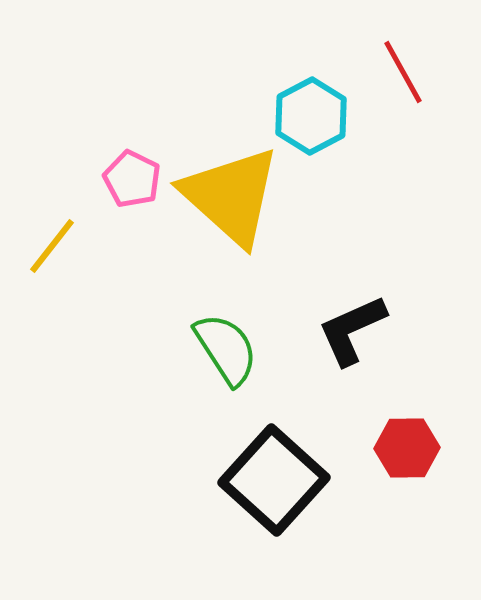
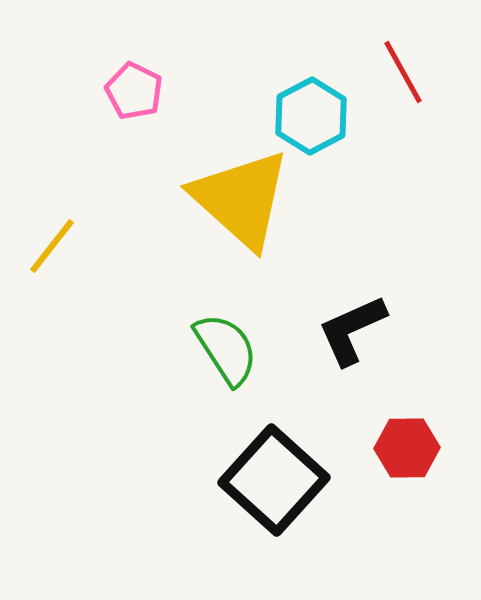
pink pentagon: moved 2 px right, 88 px up
yellow triangle: moved 10 px right, 3 px down
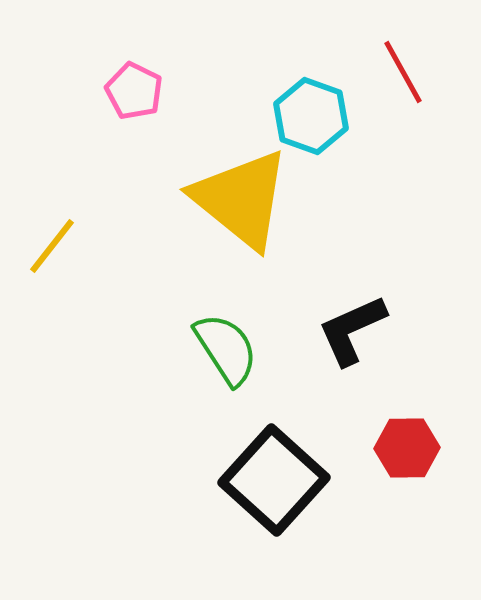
cyan hexagon: rotated 12 degrees counterclockwise
yellow triangle: rotated 3 degrees counterclockwise
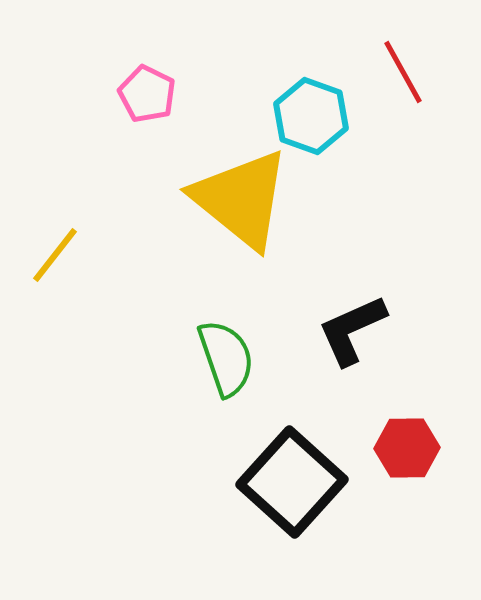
pink pentagon: moved 13 px right, 3 px down
yellow line: moved 3 px right, 9 px down
green semicircle: moved 9 px down; rotated 14 degrees clockwise
black square: moved 18 px right, 2 px down
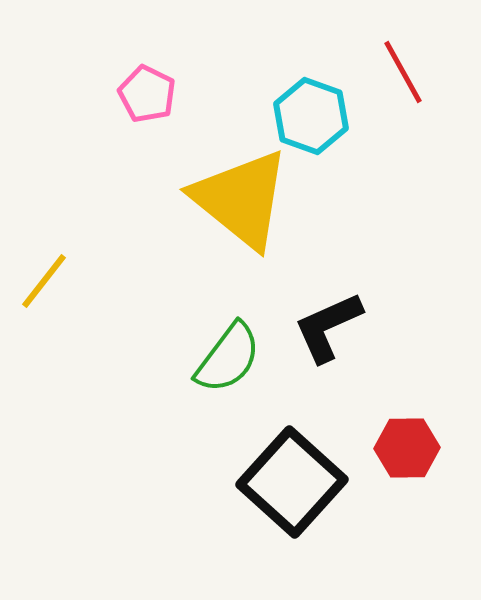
yellow line: moved 11 px left, 26 px down
black L-shape: moved 24 px left, 3 px up
green semicircle: moved 2 px right; rotated 56 degrees clockwise
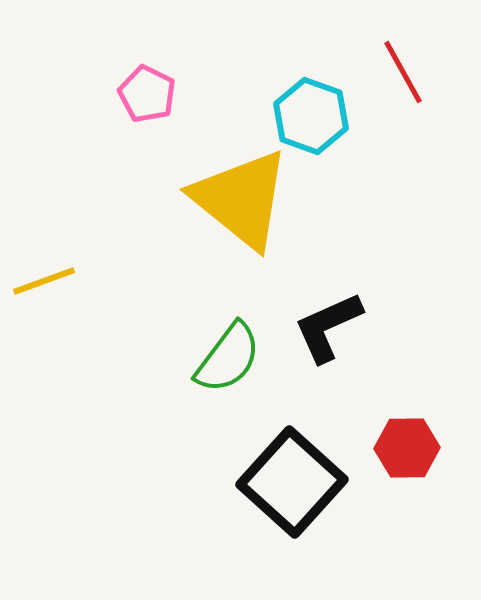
yellow line: rotated 32 degrees clockwise
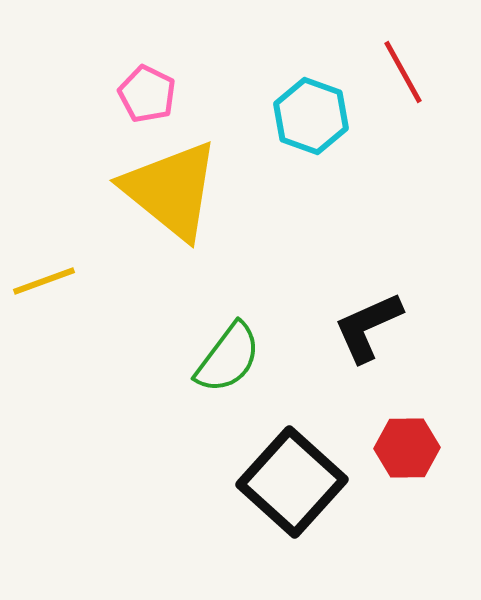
yellow triangle: moved 70 px left, 9 px up
black L-shape: moved 40 px right
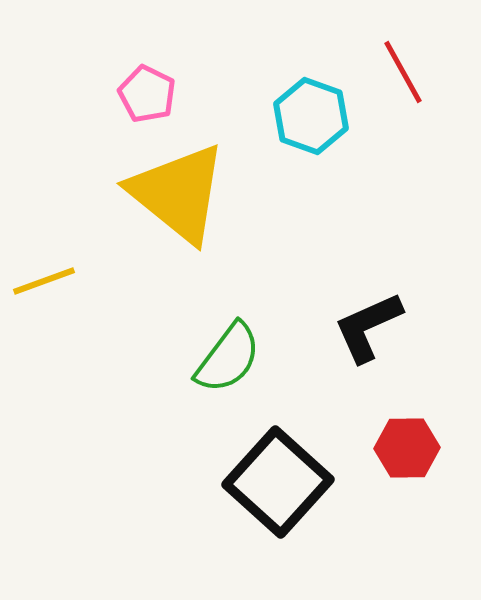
yellow triangle: moved 7 px right, 3 px down
black square: moved 14 px left
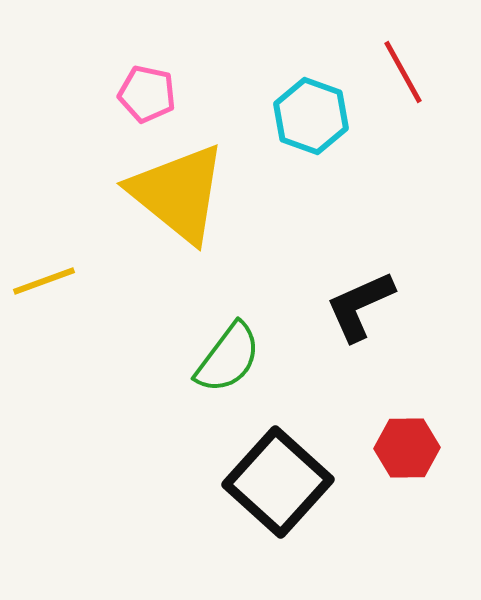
pink pentagon: rotated 14 degrees counterclockwise
black L-shape: moved 8 px left, 21 px up
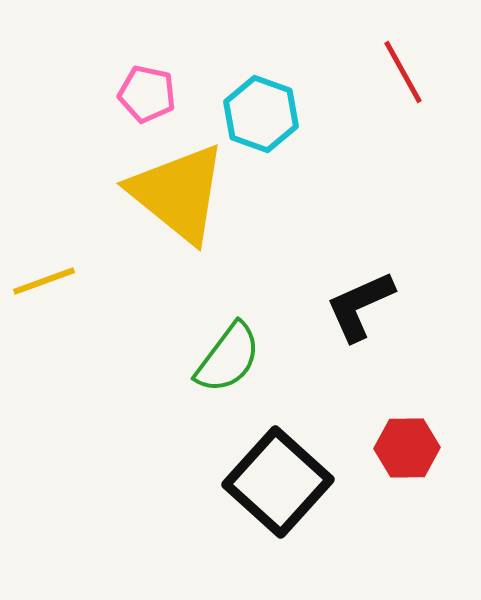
cyan hexagon: moved 50 px left, 2 px up
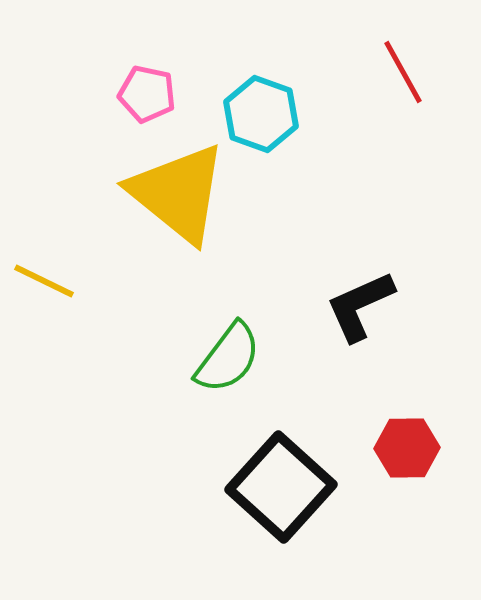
yellow line: rotated 46 degrees clockwise
black square: moved 3 px right, 5 px down
